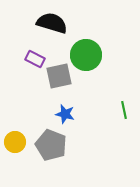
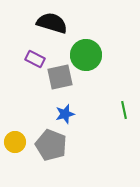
gray square: moved 1 px right, 1 px down
blue star: rotated 30 degrees counterclockwise
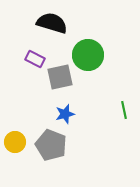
green circle: moved 2 px right
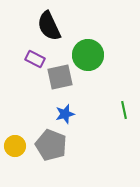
black semicircle: moved 3 px left, 3 px down; rotated 132 degrees counterclockwise
yellow circle: moved 4 px down
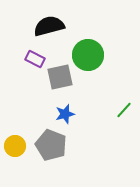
black semicircle: rotated 100 degrees clockwise
green line: rotated 54 degrees clockwise
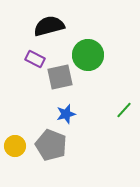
blue star: moved 1 px right
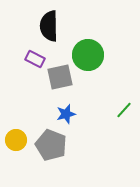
black semicircle: rotated 76 degrees counterclockwise
yellow circle: moved 1 px right, 6 px up
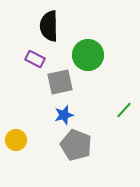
gray square: moved 5 px down
blue star: moved 2 px left, 1 px down
gray pentagon: moved 25 px right
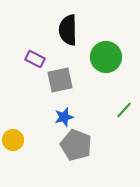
black semicircle: moved 19 px right, 4 px down
green circle: moved 18 px right, 2 px down
gray square: moved 2 px up
blue star: moved 2 px down
yellow circle: moved 3 px left
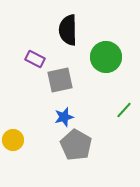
gray pentagon: rotated 8 degrees clockwise
